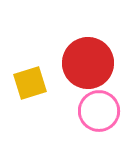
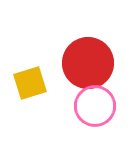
pink circle: moved 4 px left, 5 px up
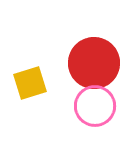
red circle: moved 6 px right
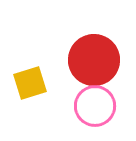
red circle: moved 3 px up
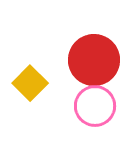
yellow square: rotated 28 degrees counterclockwise
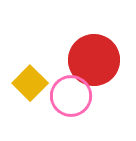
pink circle: moved 24 px left, 10 px up
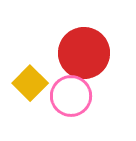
red circle: moved 10 px left, 7 px up
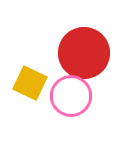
yellow square: rotated 20 degrees counterclockwise
